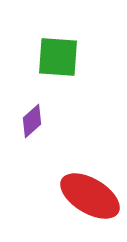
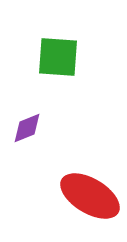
purple diamond: moved 5 px left, 7 px down; rotated 20 degrees clockwise
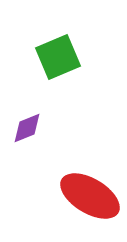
green square: rotated 27 degrees counterclockwise
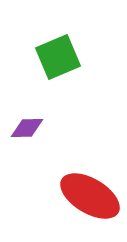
purple diamond: rotated 20 degrees clockwise
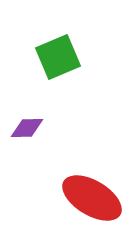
red ellipse: moved 2 px right, 2 px down
